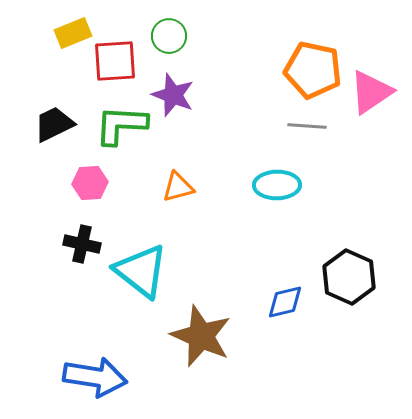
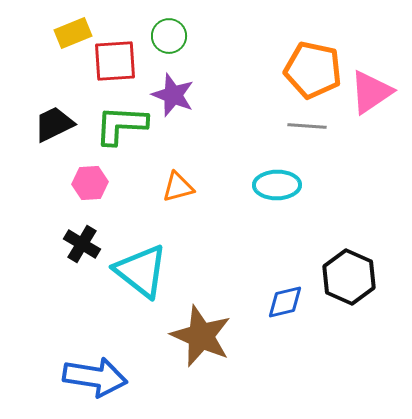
black cross: rotated 18 degrees clockwise
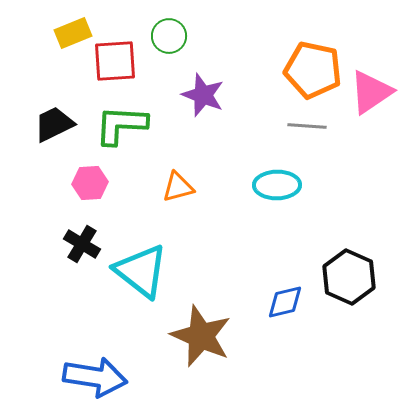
purple star: moved 30 px right
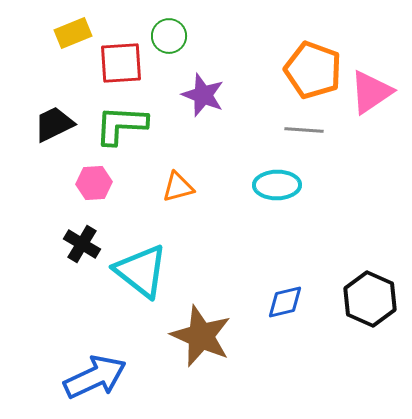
red square: moved 6 px right, 2 px down
orange pentagon: rotated 8 degrees clockwise
gray line: moved 3 px left, 4 px down
pink hexagon: moved 4 px right
black hexagon: moved 21 px right, 22 px down
blue arrow: rotated 34 degrees counterclockwise
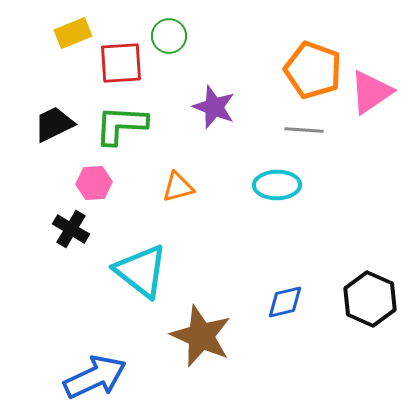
purple star: moved 11 px right, 12 px down
black cross: moved 11 px left, 15 px up
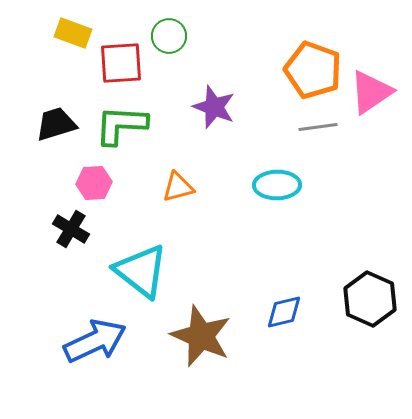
yellow rectangle: rotated 42 degrees clockwise
black trapezoid: moved 2 px right; rotated 9 degrees clockwise
gray line: moved 14 px right, 3 px up; rotated 12 degrees counterclockwise
blue diamond: moved 1 px left, 10 px down
blue arrow: moved 36 px up
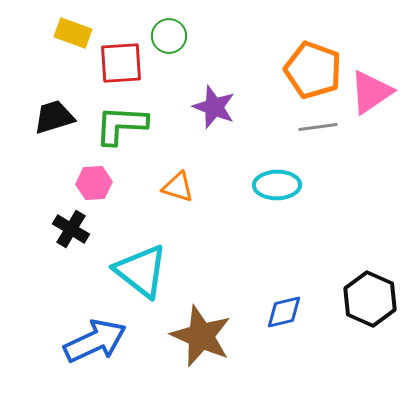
black trapezoid: moved 2 px left, 7 px up
orange triangle: rotated 32 degrees clockwise
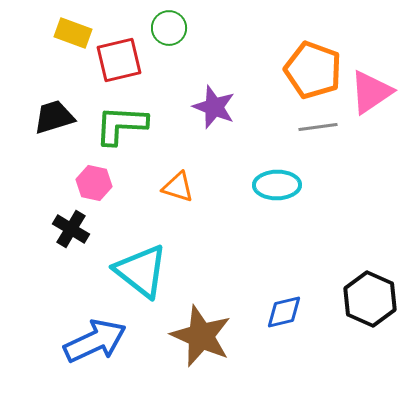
green circle: moved 8 px up
red square: moved 2 px left, 3 px up; rotated 9 degrees counterclockwise
pink hexagon: rotated 16 degrees clockwise
